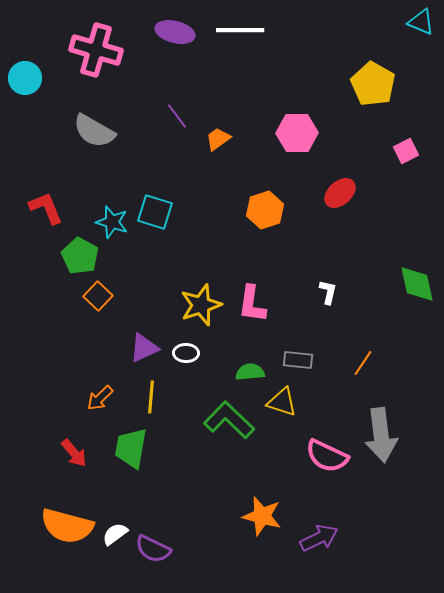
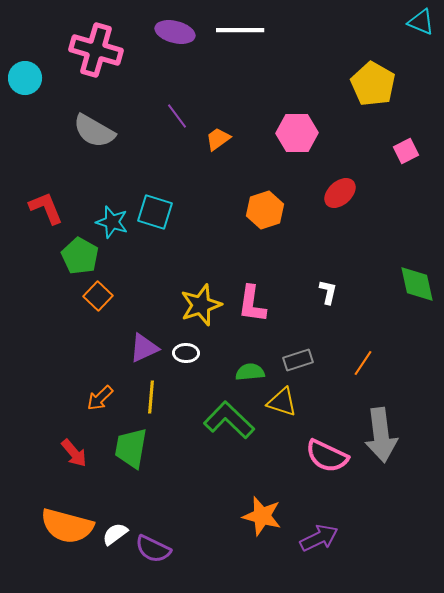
gray rectangle: rotated 24 degrees counterclockwise
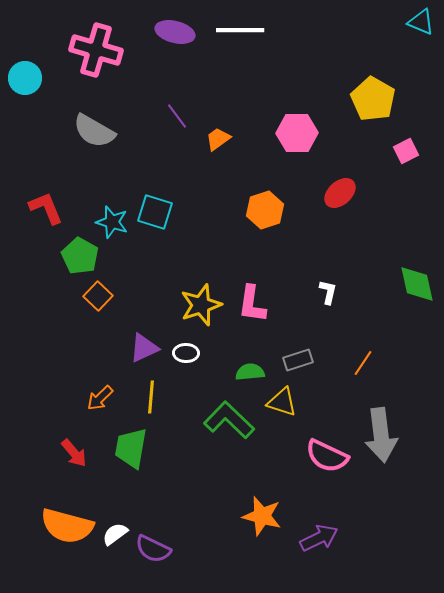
yellow pentagon: moved 15 px down
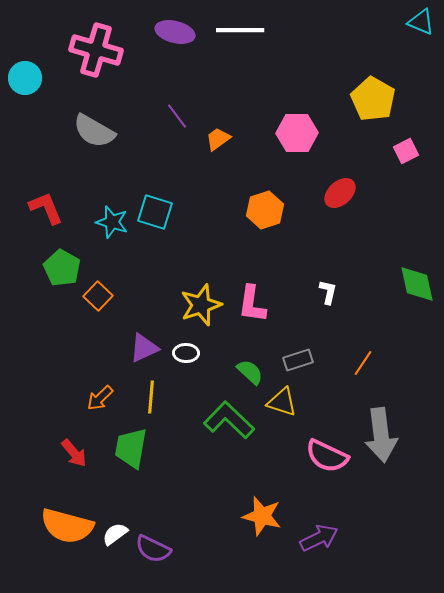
green pentagon: moved 18 px left, 12 px down
green semicircle: rotated 48 degrees clockwise
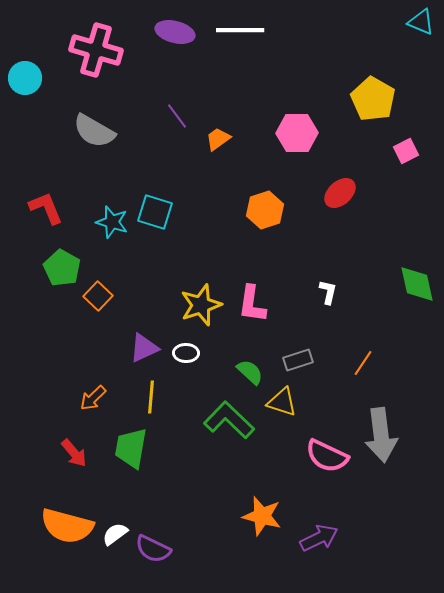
orange arrow: moved 7 px left
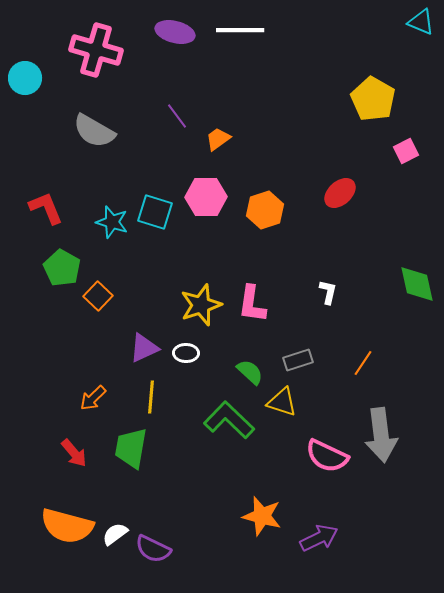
pink hexagon: moved 91 px left, 64 px down
